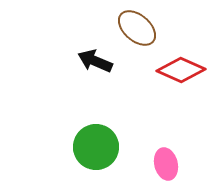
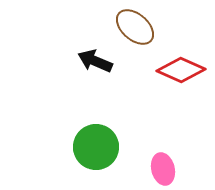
brown ellipse: moved 2 px left, 1 px up
pink ellipse: moved 3 px left, 5 px down
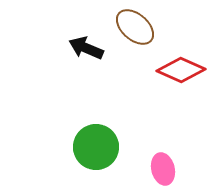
black arrow: moved 9 px left, 13 px up
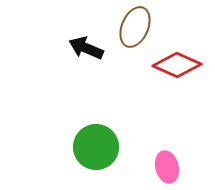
brown ellipse: rotated 72 degrees clockwise
red diamond: moved 4 px left, 5 px up
pink ellipse: moved 4 px right, 2 px up
